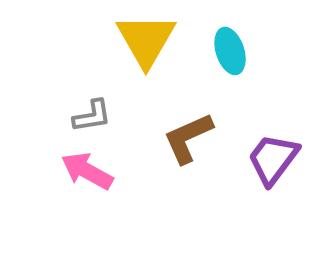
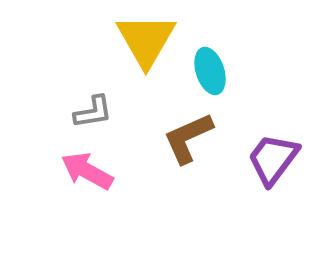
cyan ellipse: moved 20 px left, 20 px down
gray L-shape: moved 1 px right, 4 px up
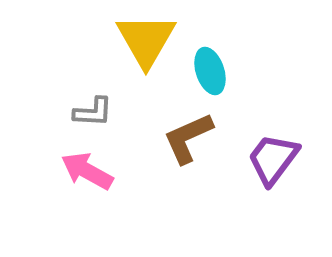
gray L-shape: rotated 12 degrees clockwise
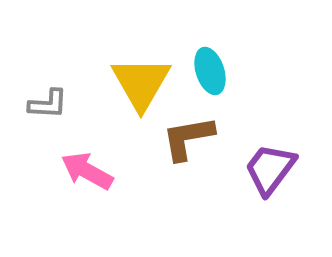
yellow triangle: moved 5 px left, 43 px down
gray L-shape: moved 45 px left, 8 px up
brown L-shape: rotated 14 degrees clockwise
purple trapezoid: moved 3 px left, 10 px down
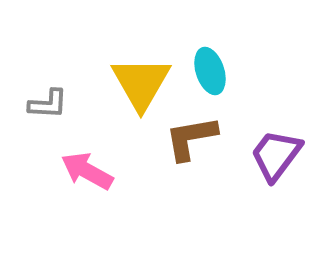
brown L-shape: moved 3 px right
purple trapezoid: moved 6 px right, 14 px up
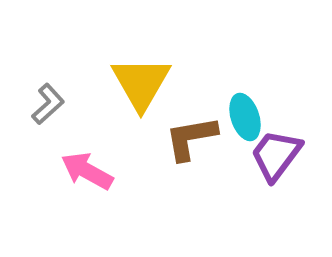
cyan ellipse: moved 35 px right, 46 px down
gray L-shape: rotated 45 degrees counterclockwise
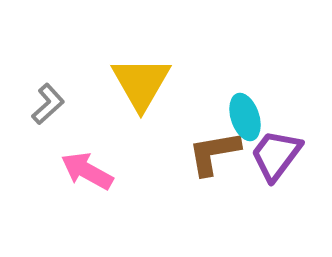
brown L-shape: moved 23 px right, 15 px down
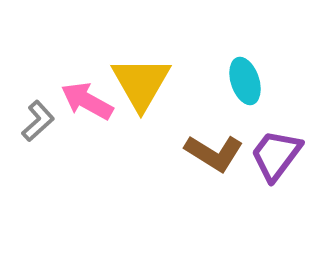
gray L-shape: moved 10 px left, 17 px down
cyan ellipse: moved 36 px up
brown L-shape: rotated 138 degrees counterclockwise
pink arrow: moved 70 px up
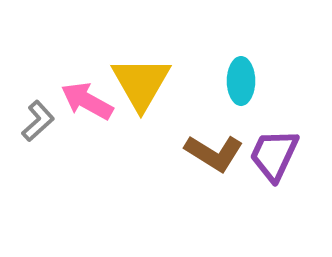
cyan ellipse: moved 4 px left; rotated 18 degrees clockwise
purple trapezoid: moved 2 px left; rotated 12 degrees counterclockwise
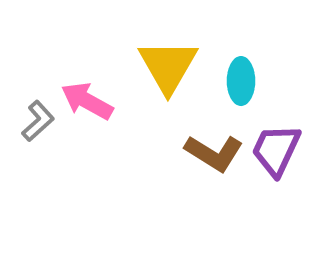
yellow triangle: moved 27 px right, 17 px up
purple trapezoid: moved 2 px right, 5 px up
